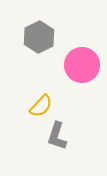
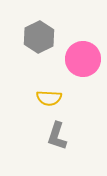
pink circle: moved 1 px right, 6 px up
yellow semicircle: moved 8 px right, 8 px up; rotated 50 degrees clockwise
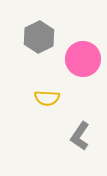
yellow semicircle: moved 2 px left
gray L-shape: moved 23 px right; rotated 16 degrees clockwise
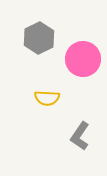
gray hexagon: moved 1 px down
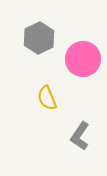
yellow semicircle: rotated 65 degrees clockwise
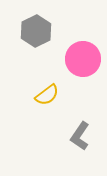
gray hexagon: moved 3 px left, 7 px up
yellow semicircle: moved 3 px up; rotated 105 degrees counterclockwise
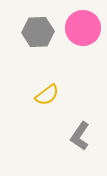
gray hexagon: moved 2 px right, 1 px down; rotated 24 degrees clockwise
pink circle: moved 31 px up
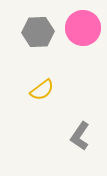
yellow semicircle: moved 5 px left, 5 px up
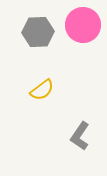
pink circle: moved 3 px up
